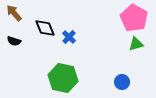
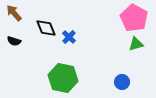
black diamond: moved 1 px right
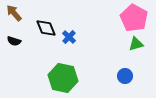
blue circle: moved 3 px right, 6 px up
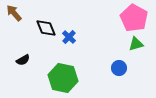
black semicircle: moved 9 px right, 19 px down; rotated 48 degrees counterclockwise
blue circle: moved 6 px left, 8 px up
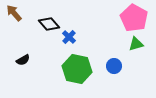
black diamond: moved 3 px right, 4 px up; rotated 20 degrees counterclockwise
blue circle: moved 5 px left, 2 px up
green hexagon: moved 14 px right, 9 px up
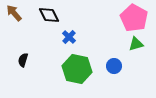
black diamond: moved 9 px up; rotated 15 degrees clockwise
black semicircle: rotated 136 degrees clockwise
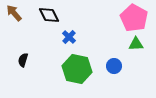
green triangle: rotated 14 degrees clockwise
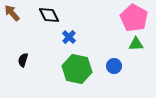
brown arrow: moved 2 px left
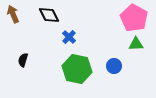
brown arrow: moved 1 px right, 1 px down; rotated 18 degrees clockwise
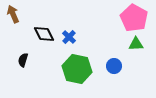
black diamond: moved 5 px left, 19 px down
